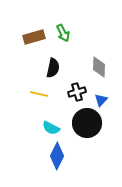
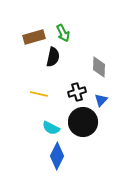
black semicircle: moved 11 px up
black circle: moved 4 px left, 1 px up
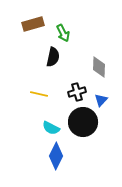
brown rectangle: moved 1 px left, 13 px up
blue diamond: moved 1 px left
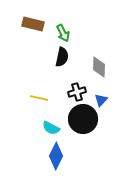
brown rectangle: rotated 30 degrees clockwise
black semicircle: moved 9 px right
yellow line: moved 4 px down
black circle: moved 3 px up
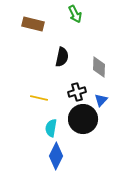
green arrow: moved 12 px right, 19 px up
cyan semicircle: rotated 72 degrees clockwise
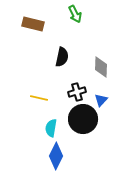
gray diamond: moved 2 px right
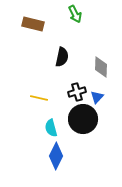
blue triangle: moved 4 px left, 3 px up
cyan semicircle: rotated 24 degrees counterclockwise
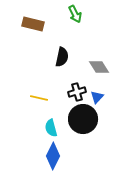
gray diamond: moved 2 px left; rotated 35 degrees counterclockwise
blue diamond: moved 3 px left
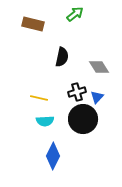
green arrow: rotated 102 degrees counterclockwise
cyan semicircle: moved 6 px left, 7 px up; rotated 78 degrees counterclockwise
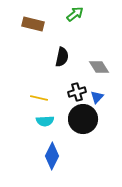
blue diamond: moved 1 px left
